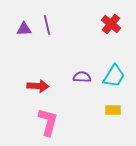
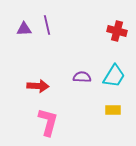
red cross: moved 6 px right, 7 px down; rotated 24 degrees counterclockwise
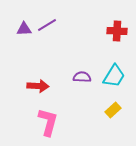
purple line: rotated 72 degrees clockwise
red cross: rotated 12 degrees counterclockwise
yellow rectangle: rotated 42 degrees counterclockwise
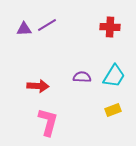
red cross: moved 7 px left, 4 px up
yellow rectangle: rotated 21 degrees clockwise
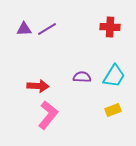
purple line: moved 4 px down
pink L-shape: moved 7 px up; rotated 24 degrees clockwise
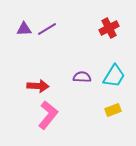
red cross: moved 1 px left, 1 px down; rotated 30 degrees counterclockwise
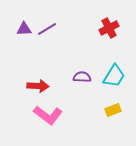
pink L-shape: rotated 88 degrees clockwise
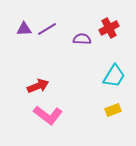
purple semicircle: moved 38 px up
red arrow: rotated 25 degrees counterclockwise
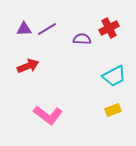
cyan trapezoid: rotated 30 degrees clockwise
red arrow: moved 10 px left, 20 px up
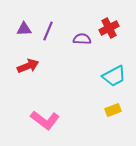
purple line: moved 1 px right, 2 px down; rotated 36 degrees counterclockwise
pink L-shape: moved 3 px left, 5 px down
